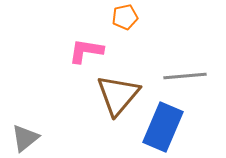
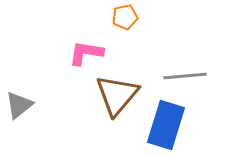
pink L-shape: moved 2 px down
brown triangle: moved 1 px left
blue rectangle: moved 3 px right, 2 px up; rotated 6 degrees counterclockwise
gray triangle: moved 6 px left, 33 px up
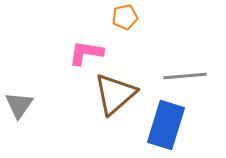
brown triangle: moved 2 px left, 1 px up; rotated 9 degrees clockwise
gray triangle: rotated 16 degrees counterclockwise
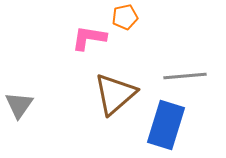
pink L-shape: moved 3 px right, 15 px up
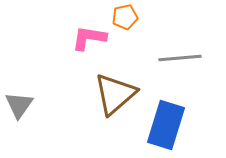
gray line: moved 5 px left, 18 px up
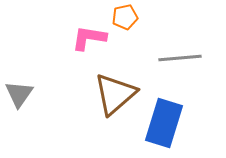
gray triangle: moved 11 px up
blue rectangle: moved 2 px left, 2 px up
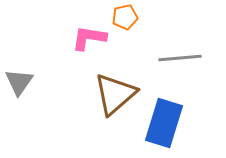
gray triangle: moved 12 px up
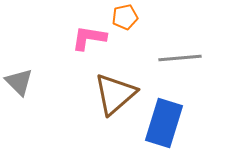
gray triangle: rotated 20 degrees counterclockwise
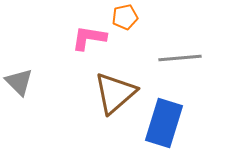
brown triangle: moved 1 px up
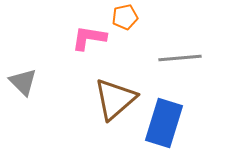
gray triangle: moved 4 px right
brown triangle: moved 6 px down
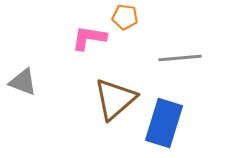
orange pentagon: rotated 20 degrees clockwise
gray triangle: rotated 24 degrees counterclockwise
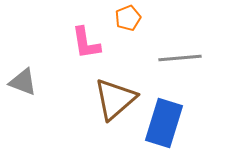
orange pentagon: moved 3 px right, 1 px down; rotated 30 degrees counterclockwise
pink L-shape: moved 3 px left, 5 px down; rotated 108 degrees counterclockwise
